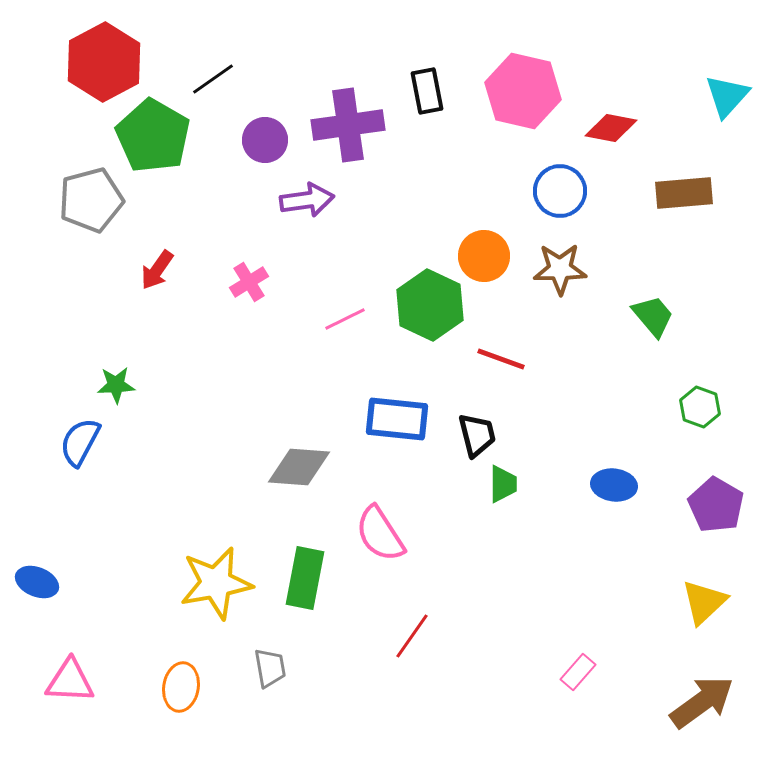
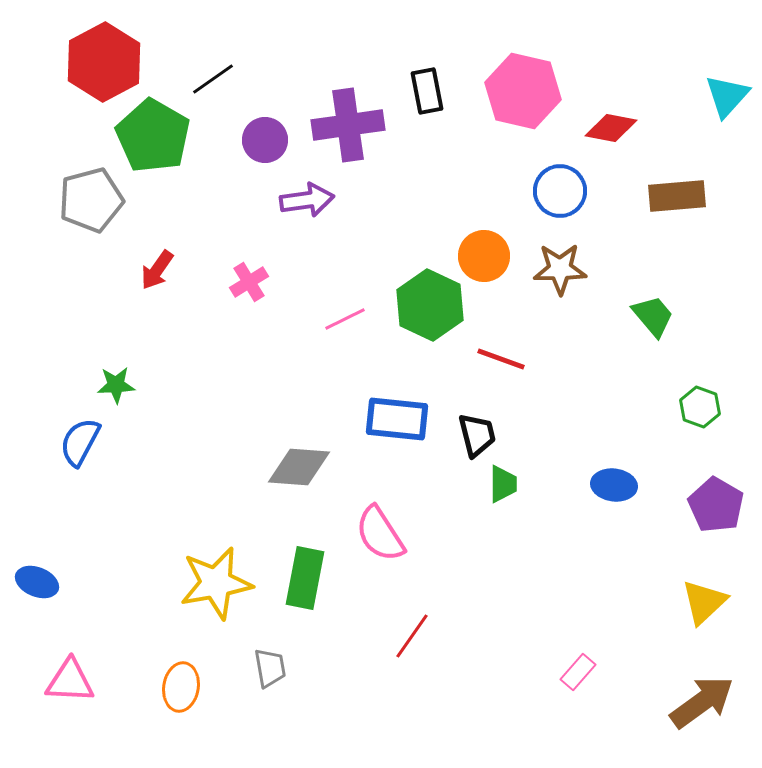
brown rectangle at (684, 193): moved 7 px left, 3 px down
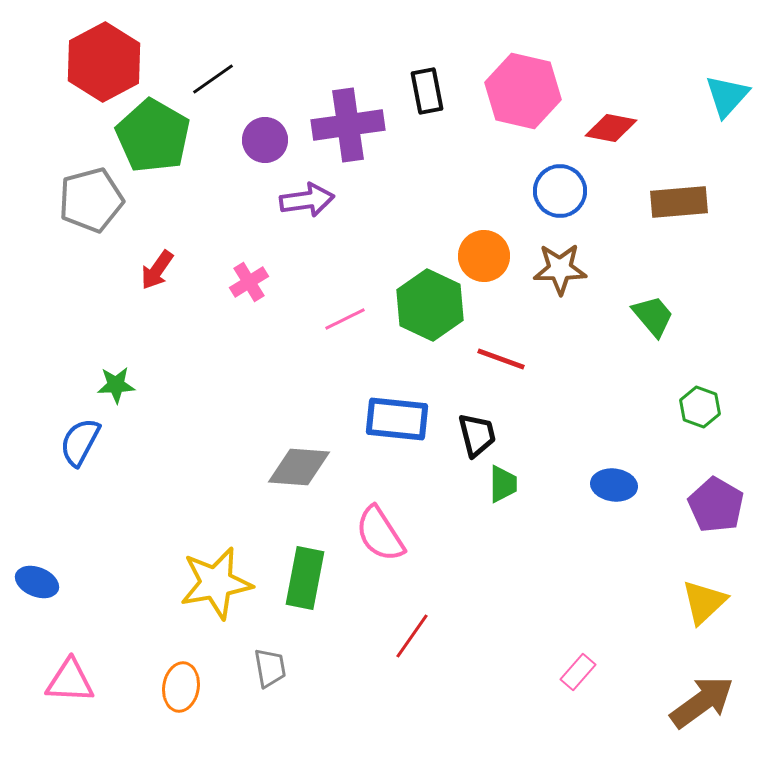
brown rectangle at (677, 196): moved 2 px right, 6 px down
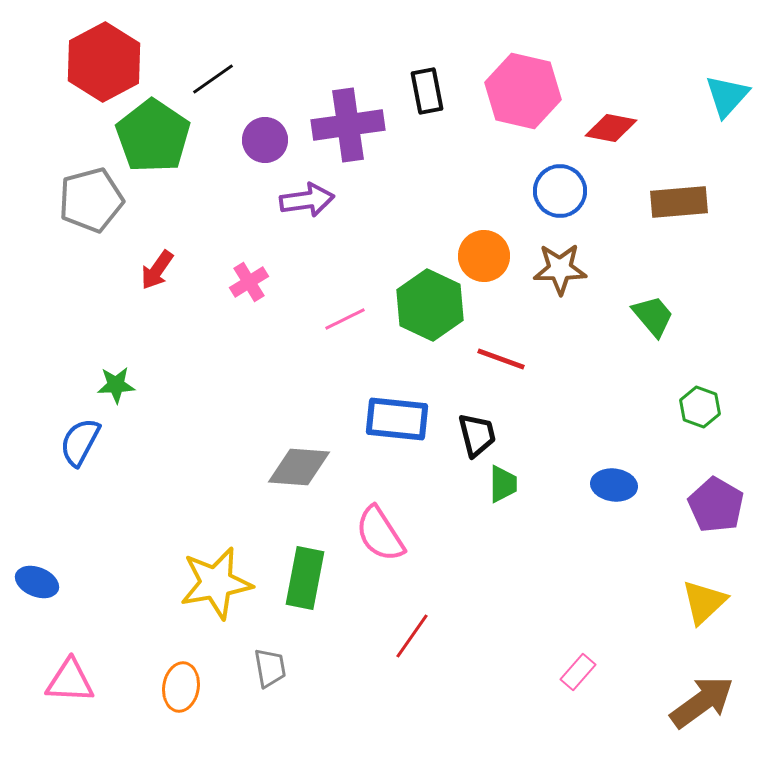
green pentagon at (153, 136): rotated 4 degrees clockwise
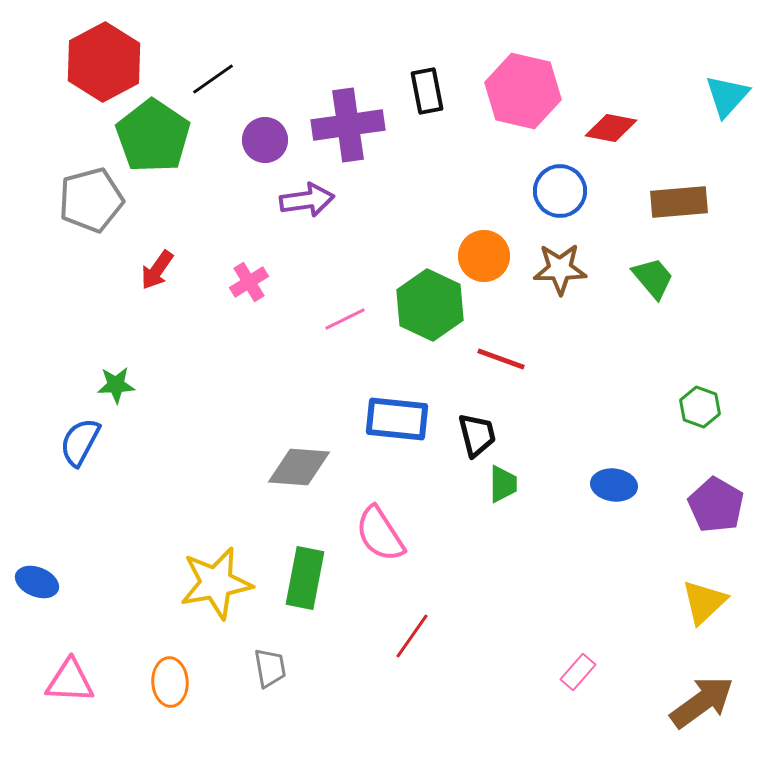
green trapezoid at (653, 316): moved 38 px up
orange ellipse at (181, 687): moved 11 px left, 5 px up; rotated 12 degrees counterclockwise
